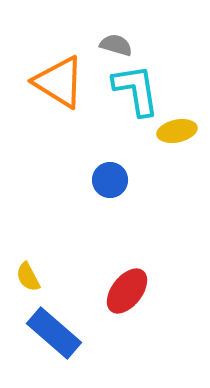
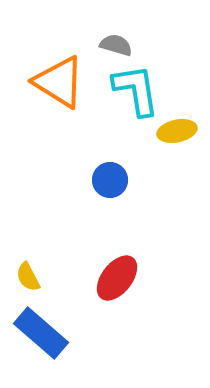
red ellipse: moved 10 px left, 13 px up
blue rectangle: moved 13 px left
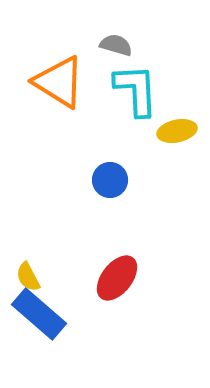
cyan L-shape: rotated 6 degrees clockwise
blue rectangle: moved 2 px left, 19 px up
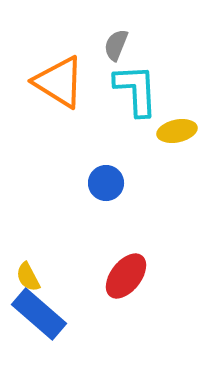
gray semicircle: rotated 84 degrees counterclockwise
blue circle: moved 4 px left, 3 px down
red ellipse: moved 9 px right, 2 px up
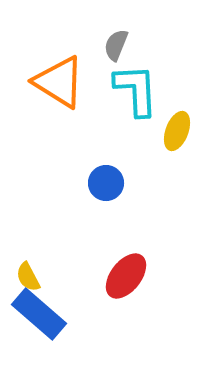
yellow ellipse: rotated 57 degrees counterclockwise
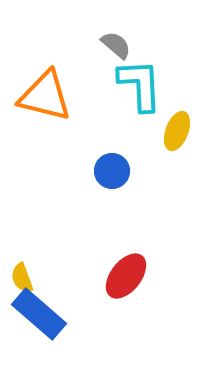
gray semicircle: rotated 108 degrees clockwise
orange triangle: moved 14 px left, 14 px down; rotated 18 degrees counterclockwise
cyan L-shape: moved 4 px right, 5 px up
blue circle: moved 6 px right, 12 px up
yellow semicircle: moved 6 px left, 1 px down; rotated 8 degrees clockwise
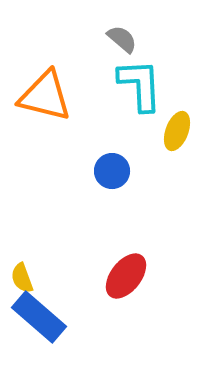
gray semicircle: moved 6 px right, 6 px up
blue rectangle: moved 3 px down
